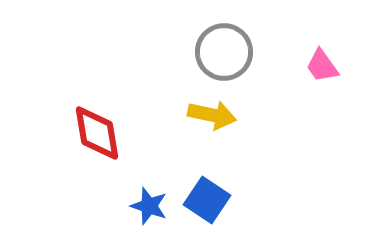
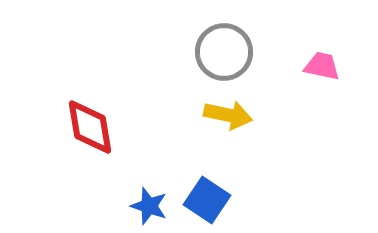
pink trapezoid: rotated 138 degrees clockwise
yellow arrow: moved 16 px right
red diamond: moved 7 px left, 6 px up
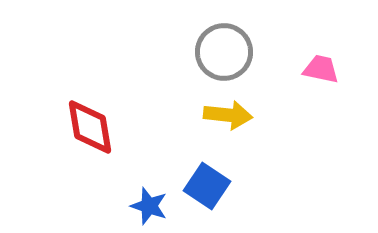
pink trapezoid: moved 1 px left, 3 px down
yellow arrow: rotated 6 degrees counterclockwise
blue square: moved 14 px up
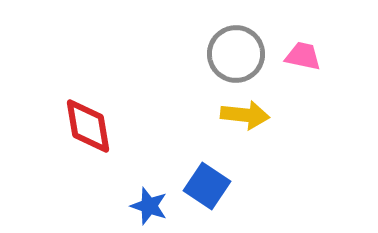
gray circle: moved 12 px right, 2 px down
pink trapezoid: moved 18 px left, 13 px up
yellow arrow: moved 17 px right
red diamond: moved 2 px left, 1 px up
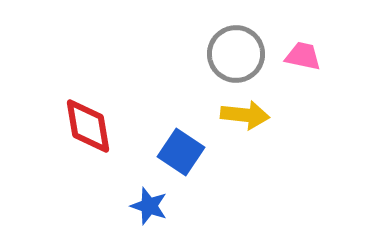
blue square: moved 26 px left, 34 px up
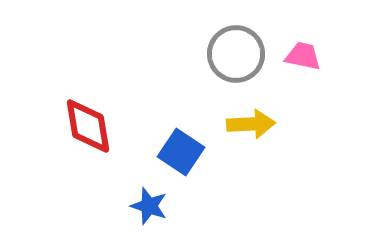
yellow arrow: moved 6 px right, 9 px down; rotated 9 degrees counterclockwise
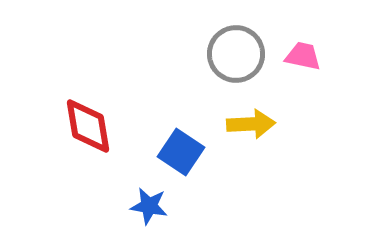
blue star: rotated 9 degrees counterclockwise
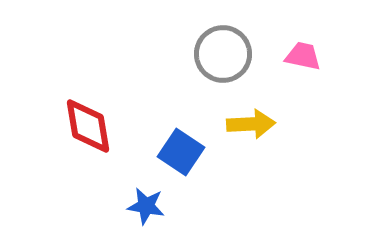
gray circle: moved 13 px left
blue star: moved 3 px left
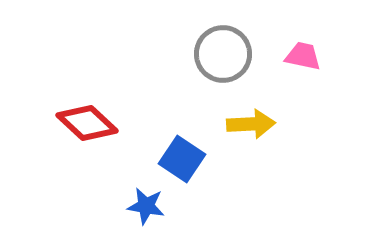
red diamond: moved 1 px left, 3 px up; rotated 38 degrees counterclockwise
blue square: moved 1 px right, 7 px down
